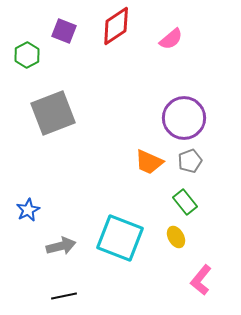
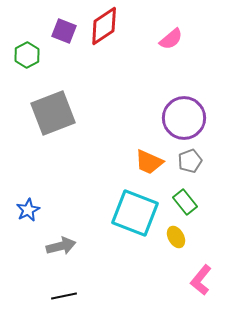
red diamond: moved 12 px left
cyan square: moved 15 px right, 25 px up
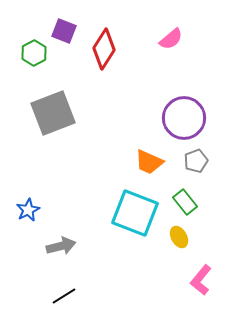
red diamond: moved 23 px down; rotated 24 degrees counterclockwise
green hexagon: moved 7 px right, 2 px up
gray pentagon: moved 6 px right
yellow ellipse: moved 3 px right
black line: rotated 20 degrees counterclockwise
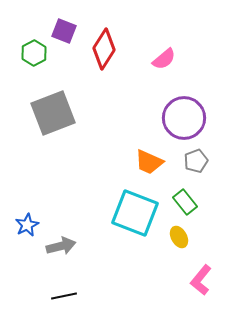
pink semicircle: moved 7 px left, 20 px down
blue star: moved 1 px left, 15 px down
black line: rotated 20 degrees clockwise
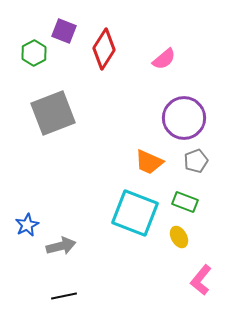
green rectangle: rotated 30 degrees counterclockwise
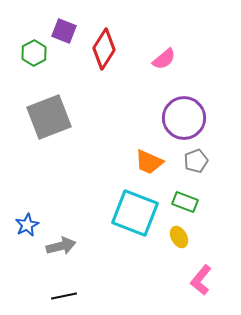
gray square: moved 4 px left, 4 px down
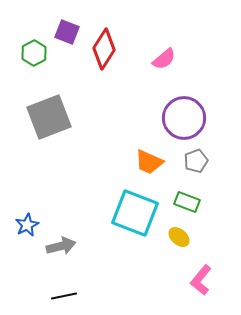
purple square: moved 3 px right, 1 px down
green rectangle: moved 2 px right
yellow ellipse: rotated 20 degrees counterclockwise
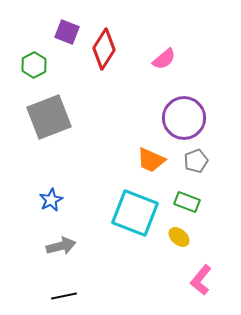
green hexagon: moved 12 px down
orange trapezoid: moved 2 px right, 2 px up
blue star: moved 24 px right, 25 px up
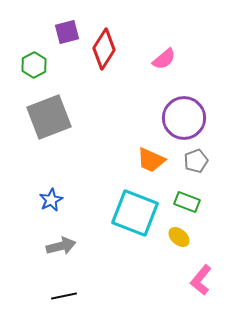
purple square: rotated 35 degrees counterclockwise
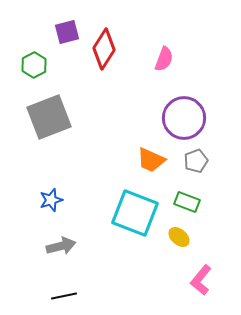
pink semicircle: rotated 30 degrees counterclockwise
blue star: rotated 10 degrees clockwise
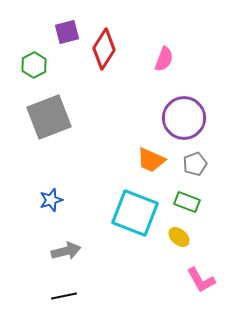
gray pentagon: moved 1 px left, 3 px down
gray arrow: moved 5 px right, 5 px down
pink L-shape: rotated 68 degrees counterclockwise
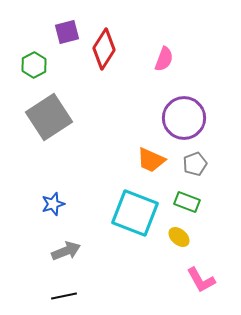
gray square: rotated 12 degrees counterclockwise
blue star: moved 2 px right, 4 px down
gray arrow: rotated 8 degrees counterclockwise
